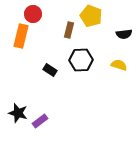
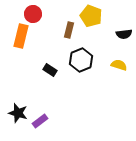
black hexagon: rotated 20 degrees counterclockwise
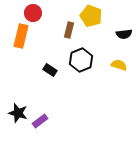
red circle: moved 1 px up
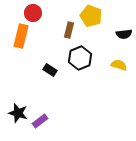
black hexagon: moved 1 px left, 2 px up
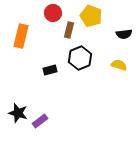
red circle: moved 20 px right
black rectangle: rotated 48 degrees counterclockwise
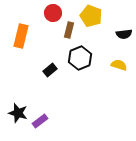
black rectangle: rotated 24 degrees counterclockwise
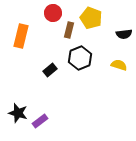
yellow pentagon: moved 2 px down
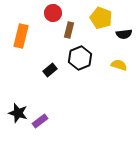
yellow pentagon: moved 10 px right
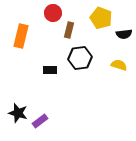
black hexagon: rotated 15 degrees clockwise
black rectangle: rotated 40 degrees clockwise
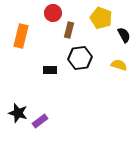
black semicircle: moved 1 px down; rotated 112 degrees counterclockwise
